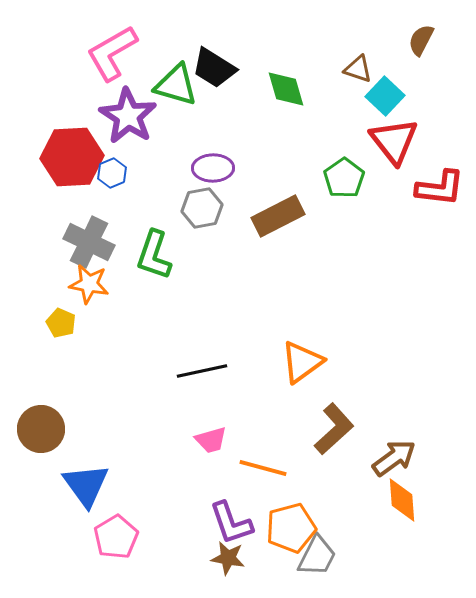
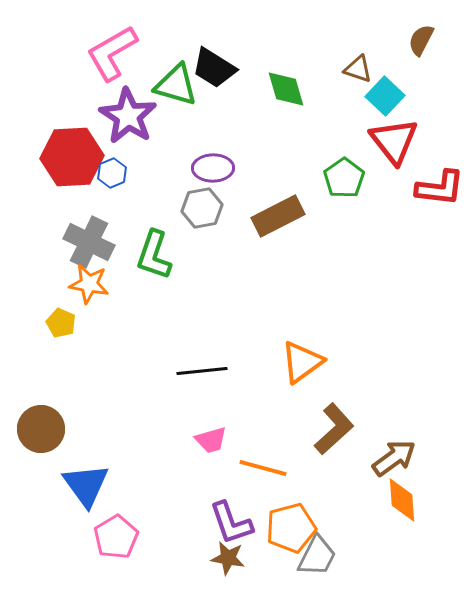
black line: rotated 6 degrees clockwise
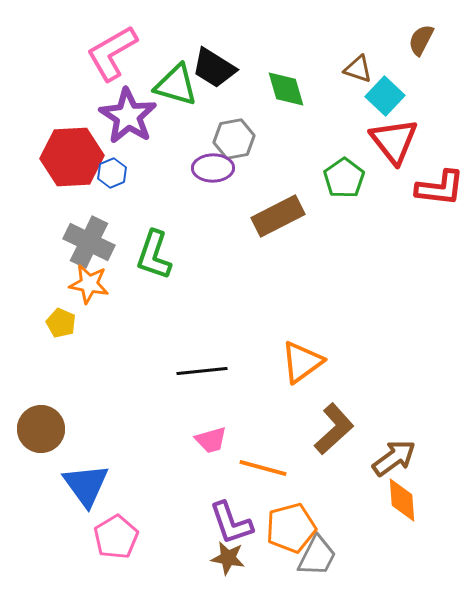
gray hexagon: moved 32 px right, 69 px up
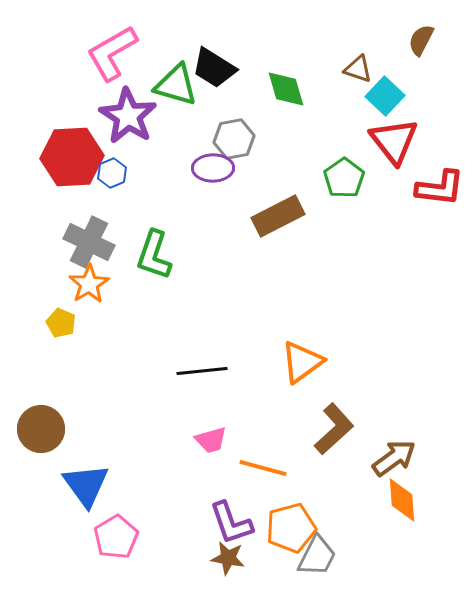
orange star: rotated 30 degrees clockwise
